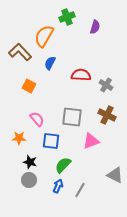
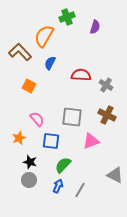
orange star: rotated 24 degrees counterclockwise
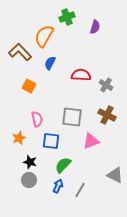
pink semicircle: rotated 28 degrees clockwise
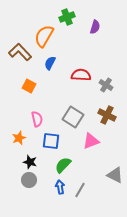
gray square: moved 1 px right; rotated 25 degrees clockwise
blue arrow: moved 2 px right, 1 px down; rotated 32 degrees counterclockwise
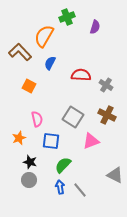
gray line: rotated 70 degrees counterclockwise
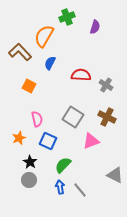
brown cross: moved 2 px down
blue square: moved 3 px left; rotated 18 degrees clockwise
black star: rotated 16 degrees clockwise
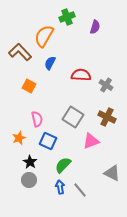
gray triangle: moved 3 px left, 2 px up
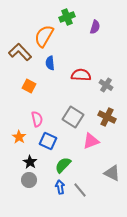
blue semicircle: rotated 32 degrees counterclockwise
orange star: moved 1 px up; rotated 16 degrees counterclockwise
